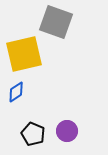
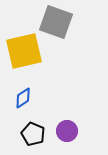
yellow square: moved 3 px up
blue diamond: moved 7 px right, 6 px down
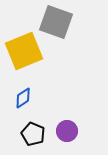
yellow square: rotated 9 degrees counterclockwise
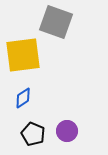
yellow square: moved 1 px left, 4 px down; rotated 15 degrees clockwise
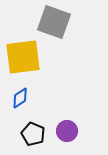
gray square: moved 2 px left
yellow square: moved 2 px down
blue diamond: moved 3 px left
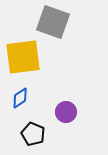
gray square: moved 1 px left
purple circle: moved 1 px left, 19 px up
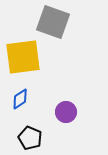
blue diamond: moved 1 px down
black pentagon: moved 3 px left, 4 px down
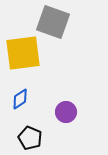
yellow square: moved 4 px up
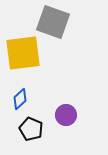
blue diamond: rotated 10 degrees counterclockwise
purple circle: moved 3 px down
black pentagon: moved 1 px right, 9 px up
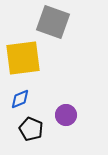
yellow square: moved 5 px down
blue diamond: rotated 20 degrees clockwise
